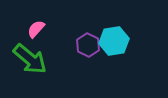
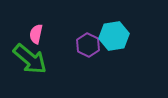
pink semicircle: moved 5 px down; rotated 30 degrees counterclockwise
cyan hexagon: moved 5 px up
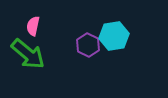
pink semicircle: moved 3 px left, 8 px up
green arrow: moved 2 px left, 5 px up
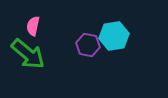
purple hexagon: rotated 15 degrees counterclockwise
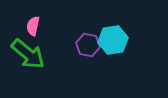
cyan hexagon: moved 1 px left, 4 px down
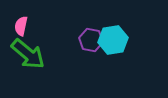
pink semicircle: moved 12 px left
purple hexagon: moved 3 px right, 5 px up
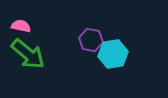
pink semicircle: rotated 90 degrees clockwise
cyan hexagon: moved 14 px down
